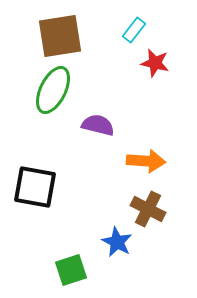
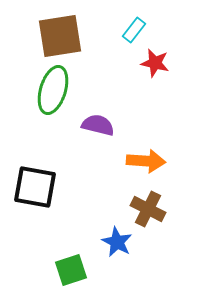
green ellipse: rotated 9 degrees counterclockwise
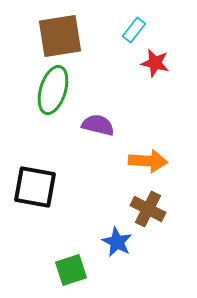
orange arrow: moved 2 px right
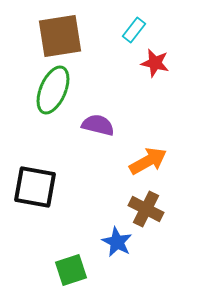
green ellipse: rotated 6 degrees clockwise
orange arrow: rotated 33 degrees counterclockwise
brown cross: moved 2 px left
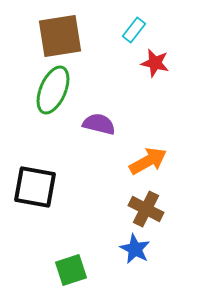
purple semicircle: moved 1 px right, 1 px up
blue star: moved 18 px right, 7 px down
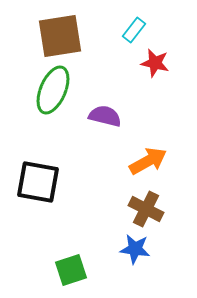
purple semicircle: moved 6 px right, 8 px up
black square: moved 3 px right, 5 px up
blue star: rotated 20 degrees counterclockwise
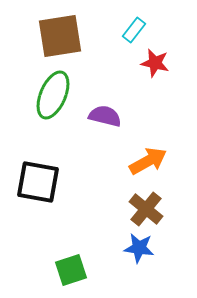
green ellipse: moved 5 px down
brown cross: rotated 12 degrees clockwise
blue star: moved 4 px right, 1 px up
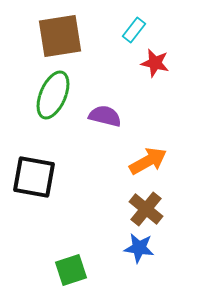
black square: moved 4 px left, 5 px up
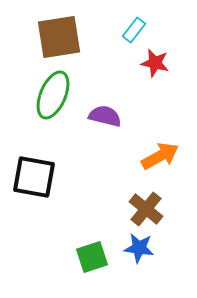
brown square: moved 1 px left, 1 px down
orange arrow: moved 12 px right, 5 px up
green square: moved 21 px right, 13 px up
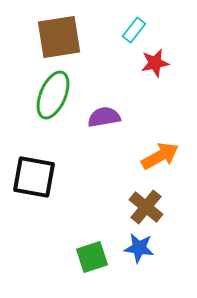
red star: rotated 24 degrees counterclockwise
purple semicircle: moved 1 px left, 1 px down; rotated 24 degrees counterclockwise
brown cross: moved 2 px up
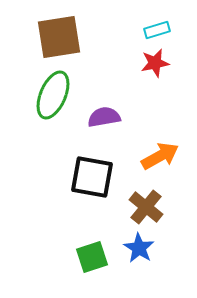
cyan rectangle: moved 23 px right; rotated 35 degrees clockwise
black square: moved 58 px right
blue star: rotated 24 degrees clockwise
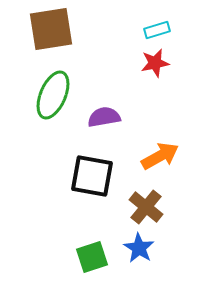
brown square: moved 8 px left, 8 px up
black square: moved 1 px up
